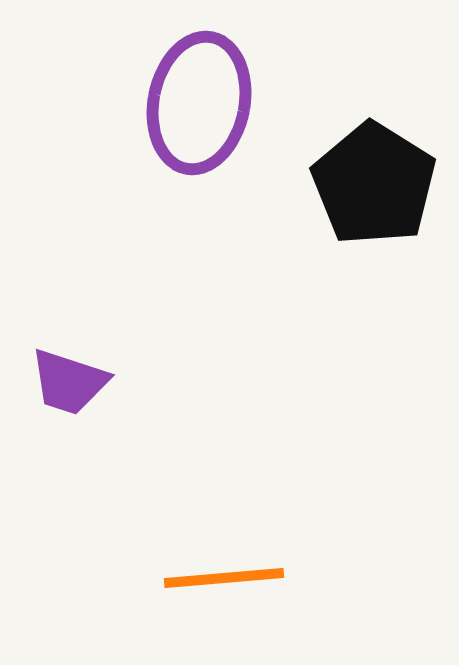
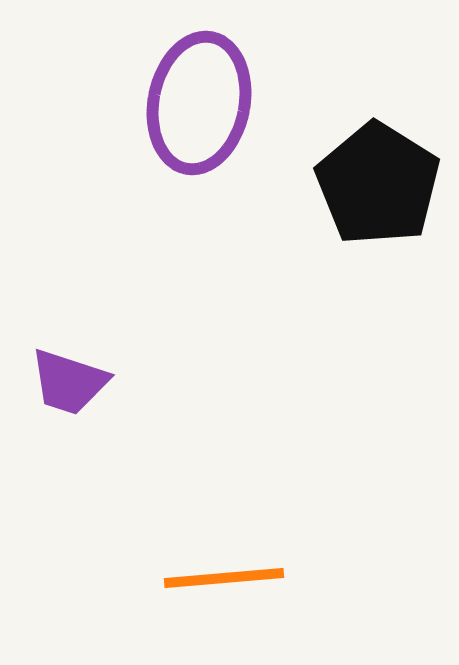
black pentagon: moved 4 px right
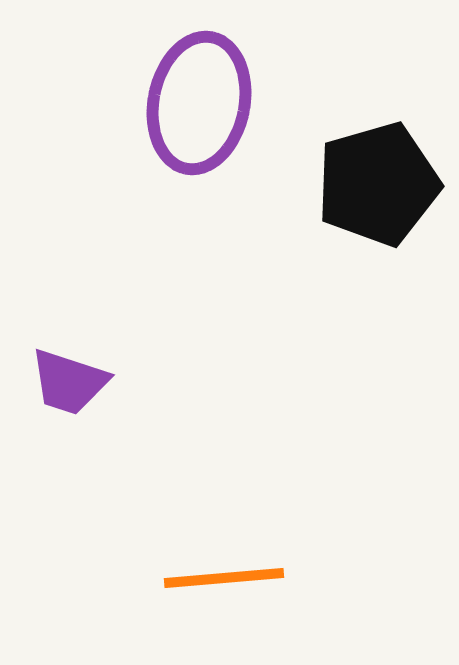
black pentagon: rotated 24 degrees clockwise
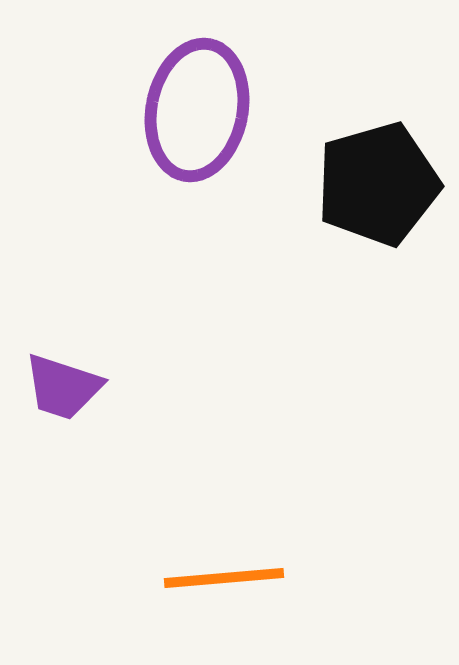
purple ellipse: moved 2 px left, 7 px down
purple trapezoid: moved 6 px left, 5 px down
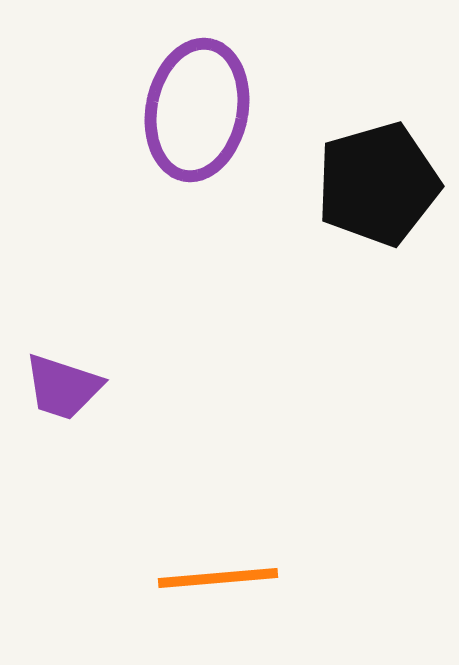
orange line: moved 6 px left
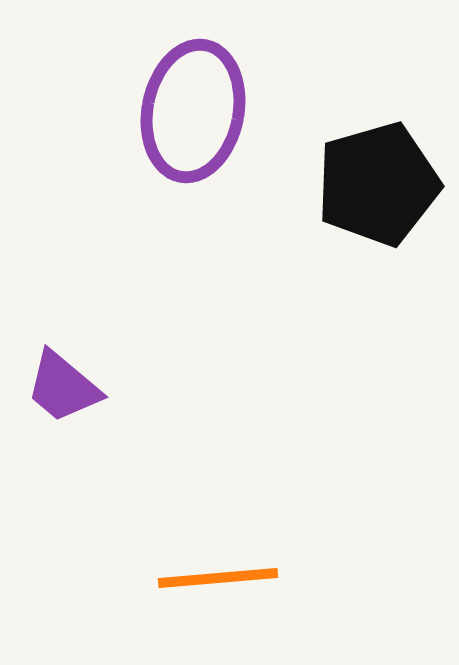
purple ellipse: moved 4 px left, 1 px down
purple trapezoid: rotated 22 degrees clockwise
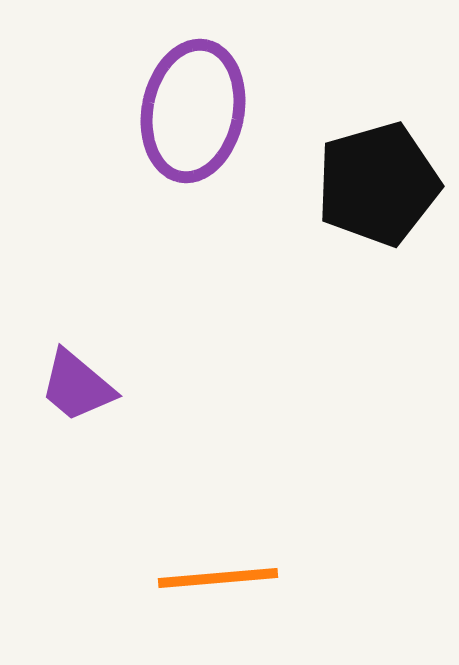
purple trapezoid: moved 14 px right, 1 px up
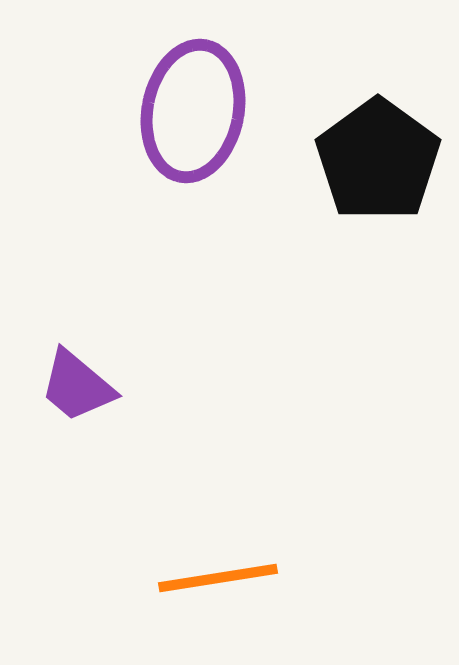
black pentagon: moved 24 px up; rotated 20 degrees counterclockwise
orange line: rotated 4 degrees counterclockwise
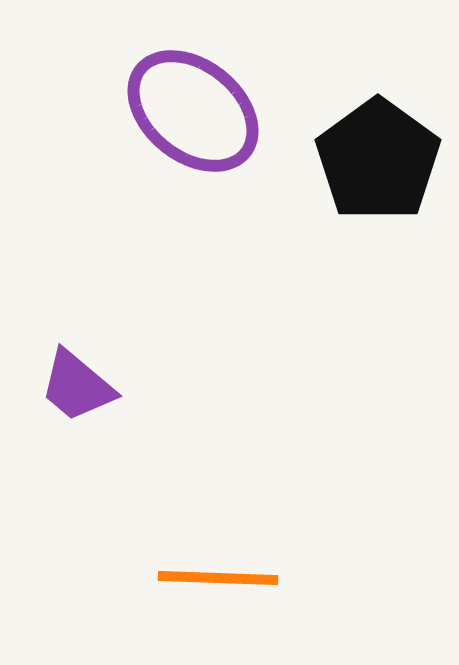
purple ellipse: rotated 62 degrees counterclockwise
orange line: rotated 11 degrees clockwise
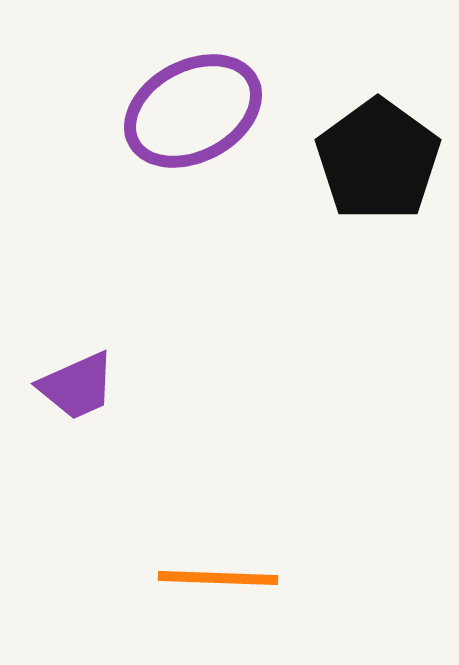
purple ellipse: rotated 67 degrees counterclockwise
purple trapezoid: rotated 64 degrees counterclockwise
